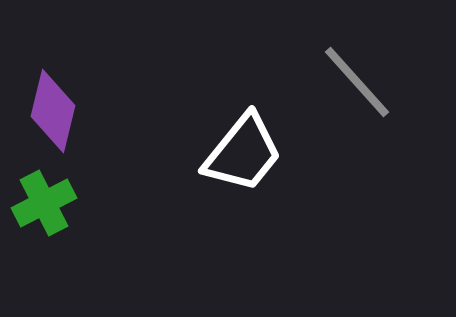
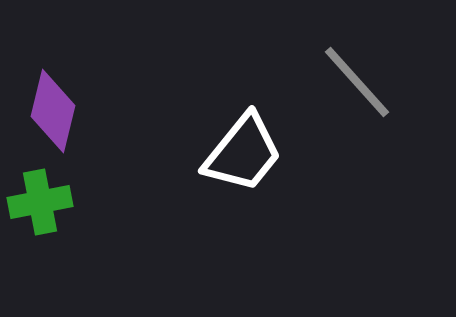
green cross: moved 4 px left, 1 px up; rotated 16 degrees clockwise
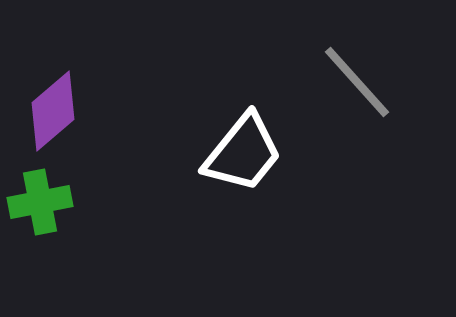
purple diamond: rotated 36 degrees clockwise
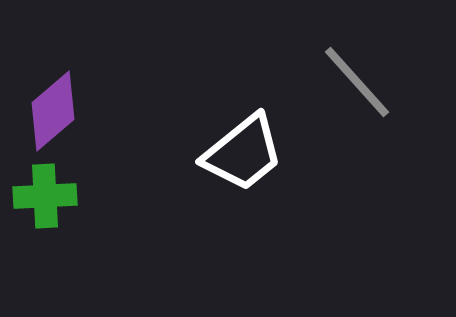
white trapezoid: rotated 12 degrees clockwise
green cross: moved 5 px right, 6 px up; rotated 8 degrees clockwise
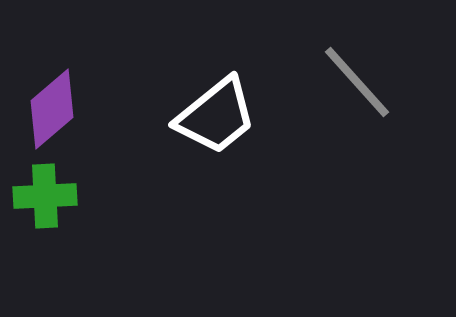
purple diamond: moved 1 px left, 2 px up
white trapezoid: moved 27 px left, 37 px up
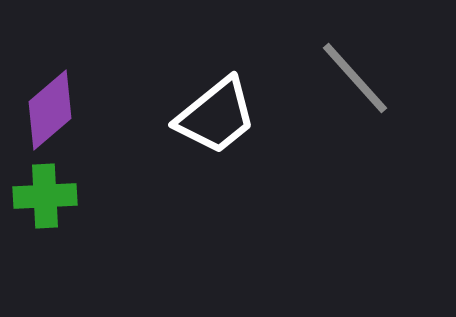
gray line: moved 2 px left, 4 px up
purple diamond: moved 2 px left, 1 px down
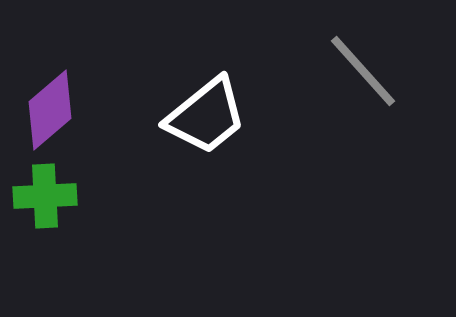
gray line: moved 8 px right, 7 px up
white trapezoid: moved 10 px left
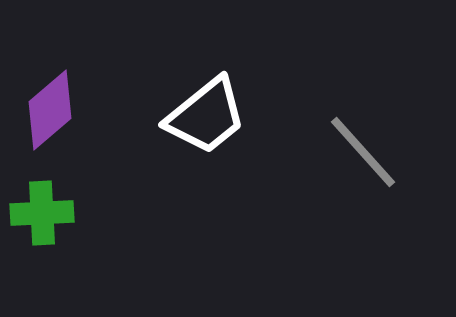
gray line: moved 81 px down
green cross: moved 3 px left, 17 px down
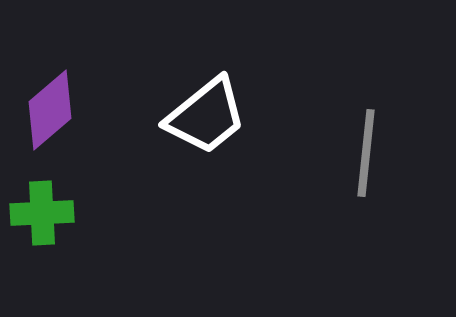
gray line: moved 3 px right, 1 px down; rotated 48 degrees clockwise
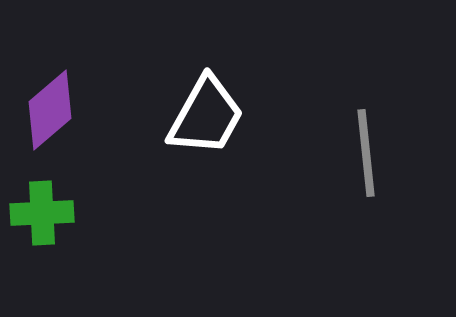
white trapezoid: rotated 22 degrees counterclockwise
gray line: rotated 12 degrees counterclockwise
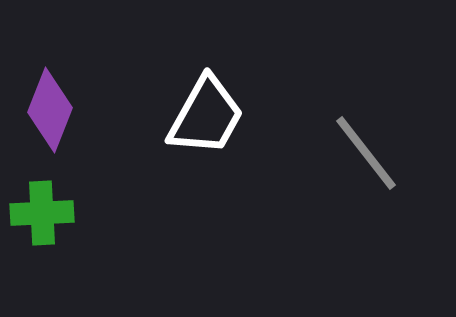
purple diamond: rotated 28 degrees counterclockwise
gray line: rotated 32 degrees counterclockwise
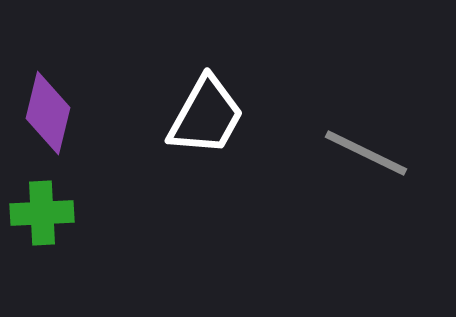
purple diamond: moved 2 px left, 3 px down; rotated 8 degrees counterclockwise
gray line: rotated 26 degrees counterclockwise
